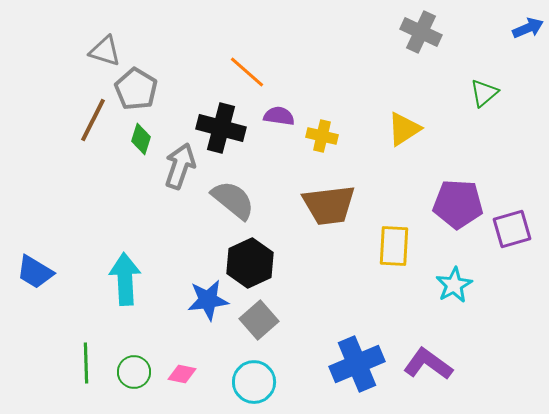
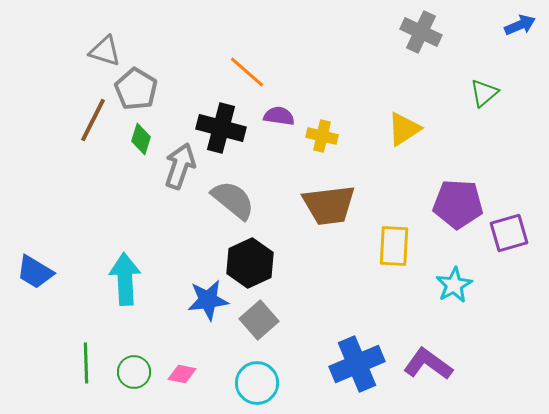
blue arrow: moved 8 px left, 3 px up
purple square: moved 3 px left, 4 px down
cyan circle: moved 3 px right, 1 px down
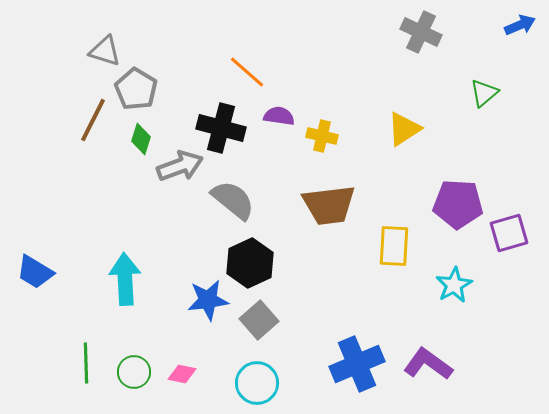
gray arrow: rotated 51 degrees clockwise
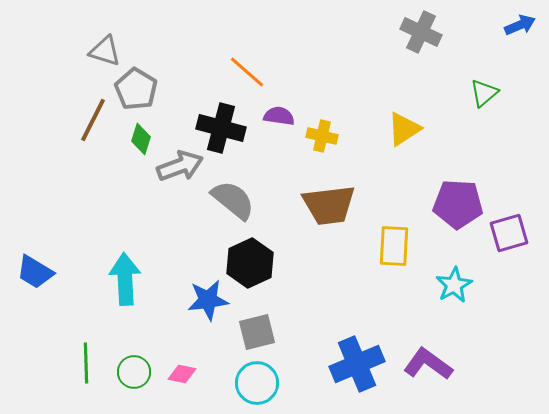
gray square: moved 2 px left, 12 px down; rotated 27 degrees clockwise
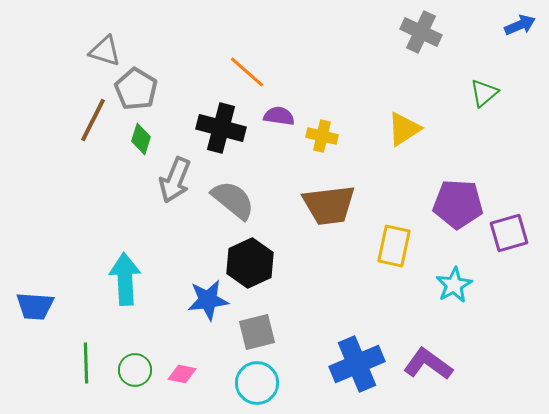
gray arrow: moved 5 px left, 14 px down; rotated 132 degrees clockwise
yellow rectangle: rotated 9 degrees clockwise
blue trapezoid: moved 34 px down; rotated 27 degrees counterclockwise
green circle: moved 1 px right, 2 px up
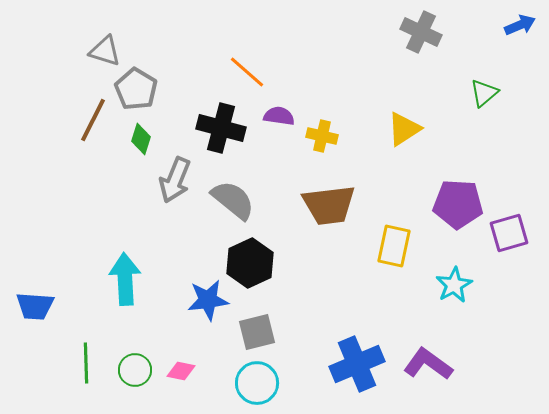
pink diamond: moved 1 px left, 3 px up
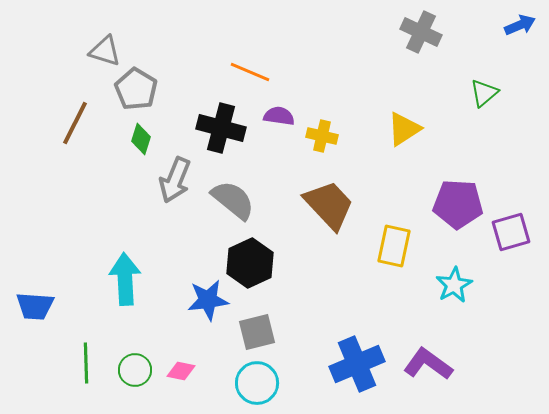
orange line: moved 3 px right; rotated 18 degrees counterclockwise
brown line: moved 18 px left, 3 px down
brown trapezoid: rotated 126 degrees counterclockwise
purple square: moved 2 px right, 1 px up
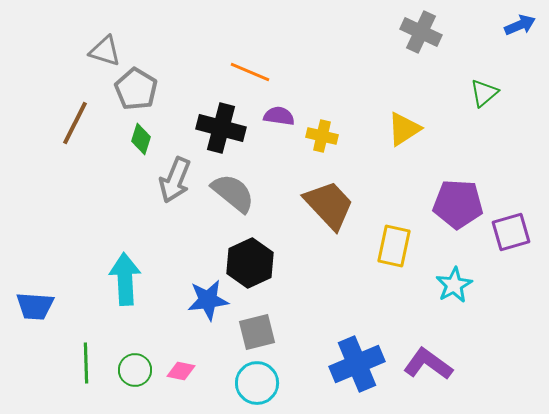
gray semicircle: moved 7 px up
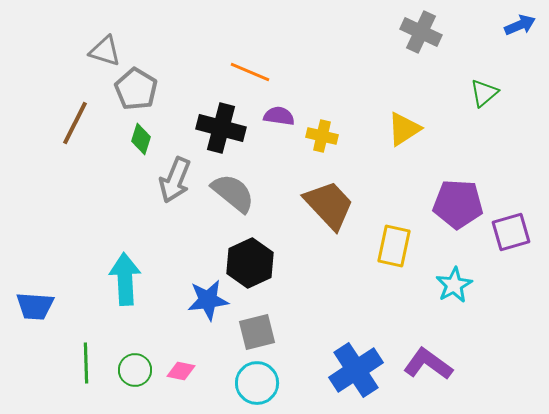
blue cross: moved 1 px left, 6 px down; rotated 10 degrees counterclockwise
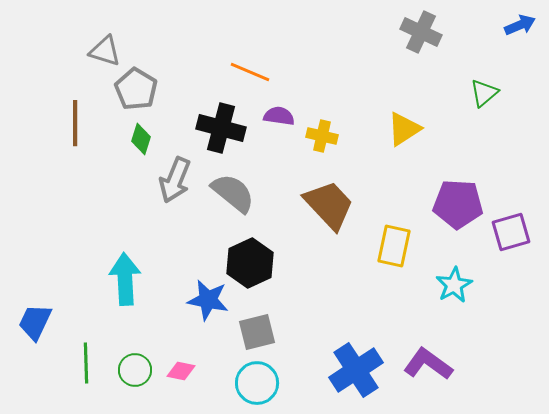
brown line: rotated 27 degrees counterclockwise
blue star: rotated 18 degrees clockwise
blue trapezoid: moved 16 px down; rotated 111 degrees clockwise
